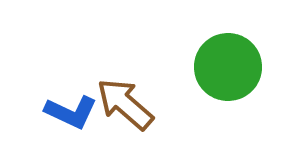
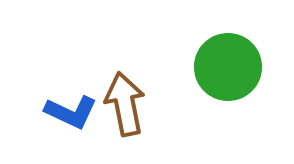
brown arrow: rotated 38 degrees clockwise
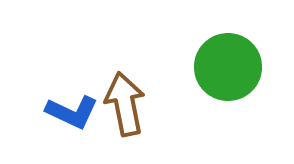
blue L-shape: moved 1 px right
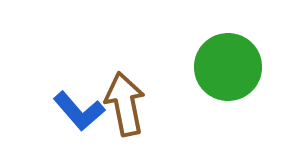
blue L-shape: moved 7 px right, 1 px up; rotated 24 degrees clockwise
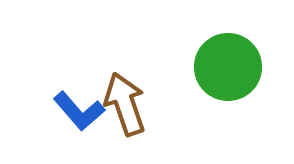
brown arrow: rotated 8 degrees counterclockwise
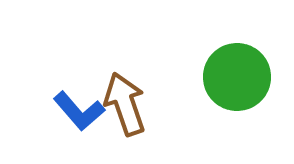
green circle: moved 9 px right, 10 px down
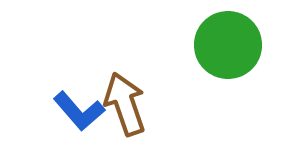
green circle: moved 9 px left, 32 px up
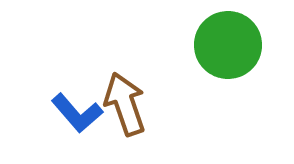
blue L-shape: moved 2 px left, 2 px down
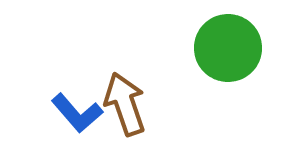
green circle: moved 3 px down
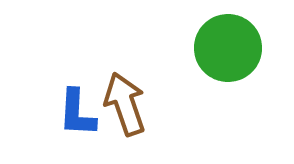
blue L-shape: rotated 44 degrees clockwise
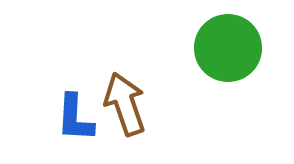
blue L-shape: moved 2 px left, 5 px down
